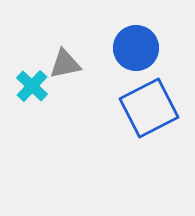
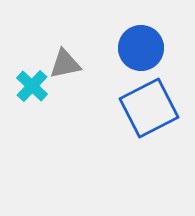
blue circle: moved 5 px right
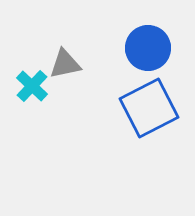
blue circle: moved 7 px right
